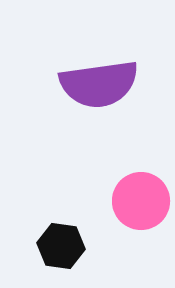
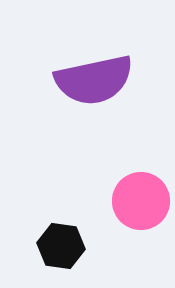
purple semicircle: moved 5 px left, 4 px up; rotated 4 degrees counterclockwise
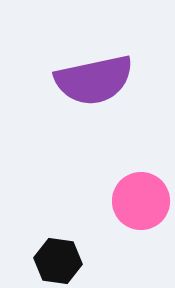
black hexagon: moved 3 px left, 15 px down
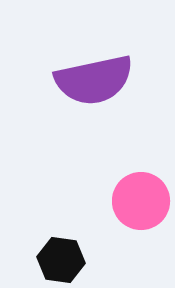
black hexagon: moved 3 px right, 1 px up
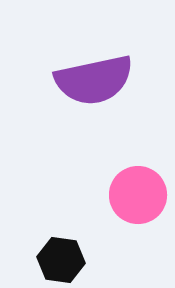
pink circle: moved 3 px left, 6 px up
